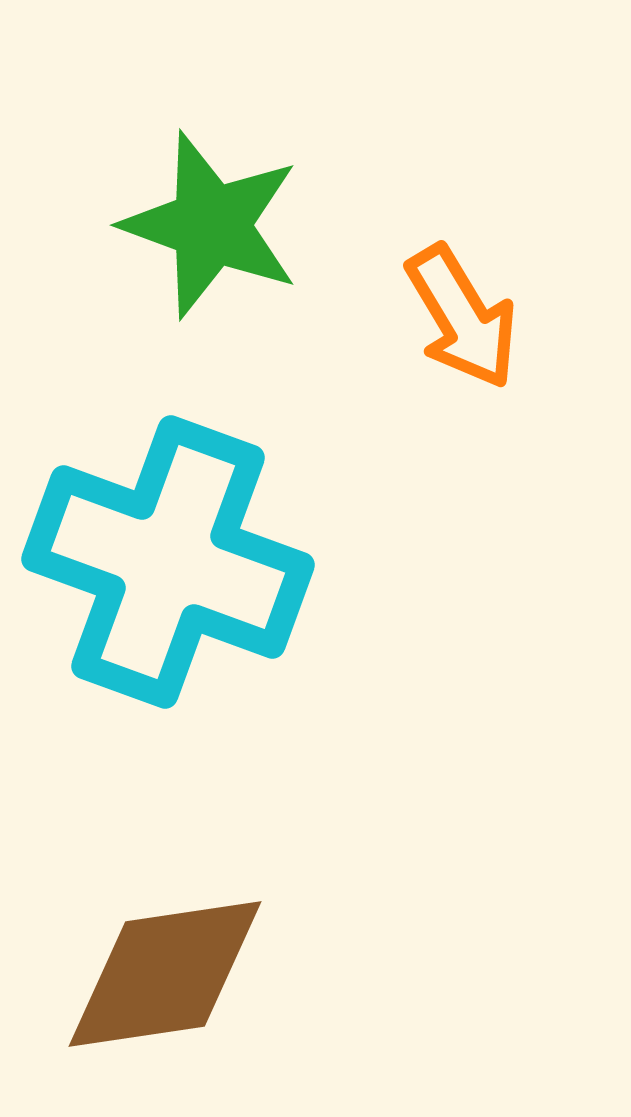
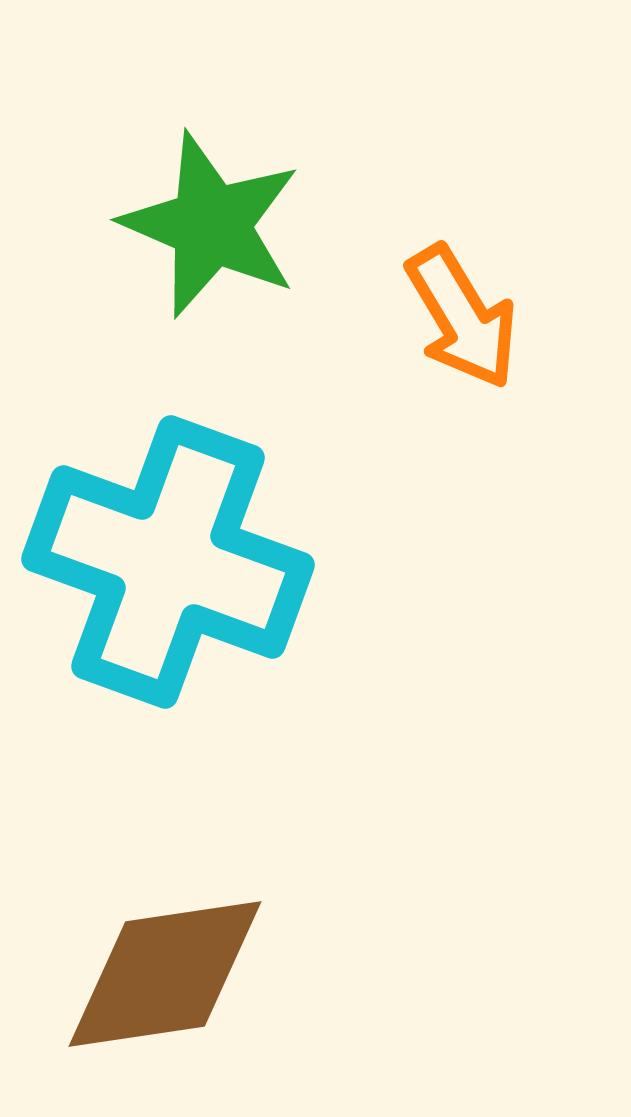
green star: rotated 3 degrees clockwise
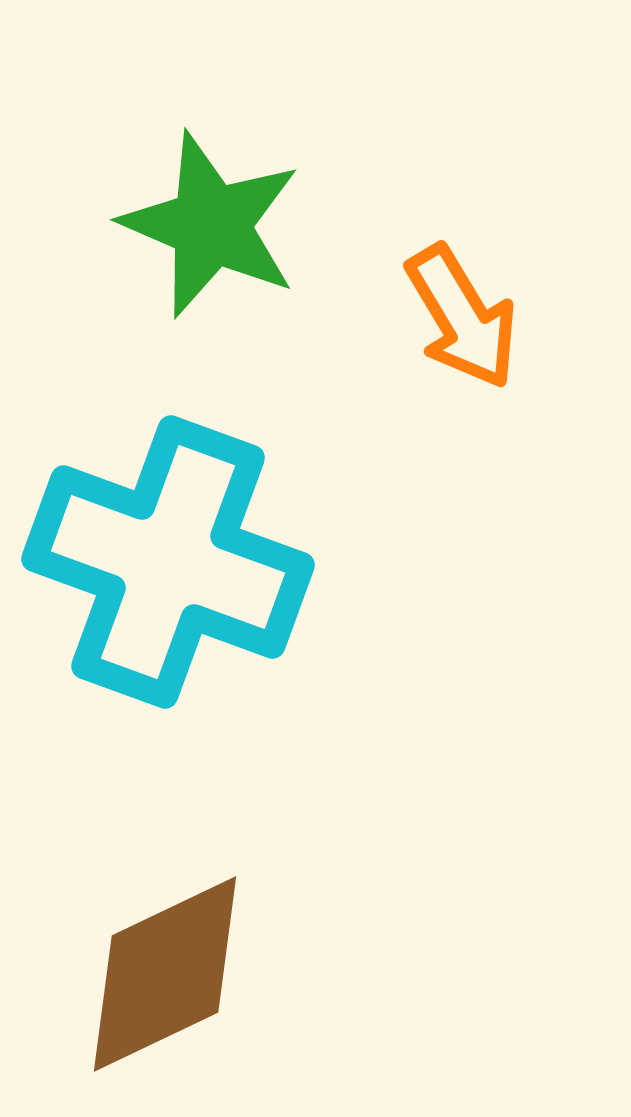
brown diamond: rotated 17 degrees counterclockwise
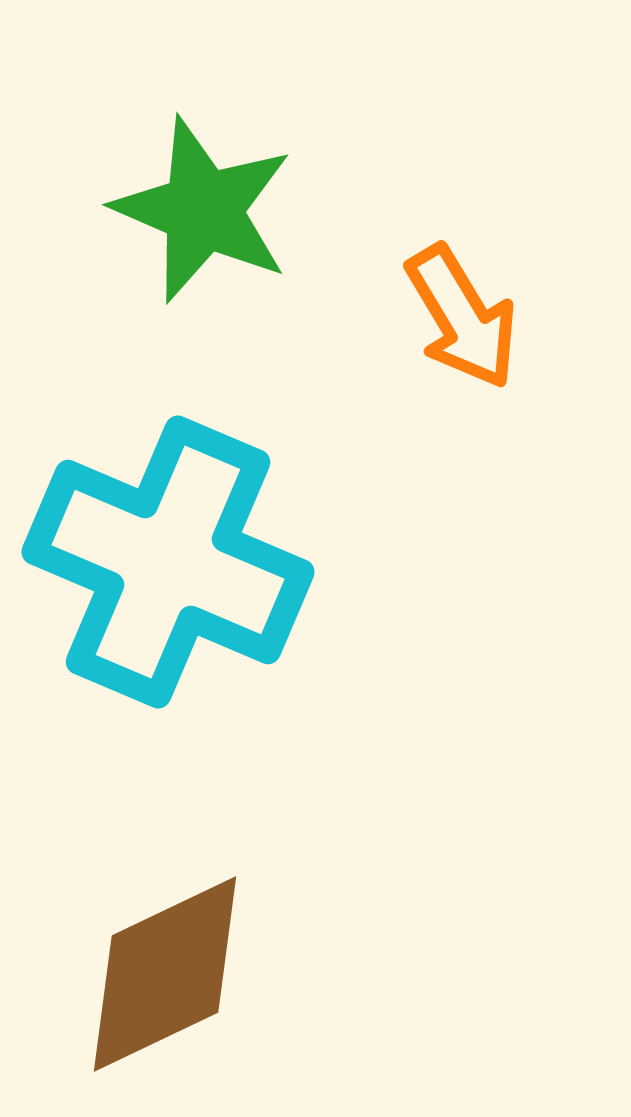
green star: moved 8 px left, 15 px up
cyan cross: rotated 3 degrees clockwise
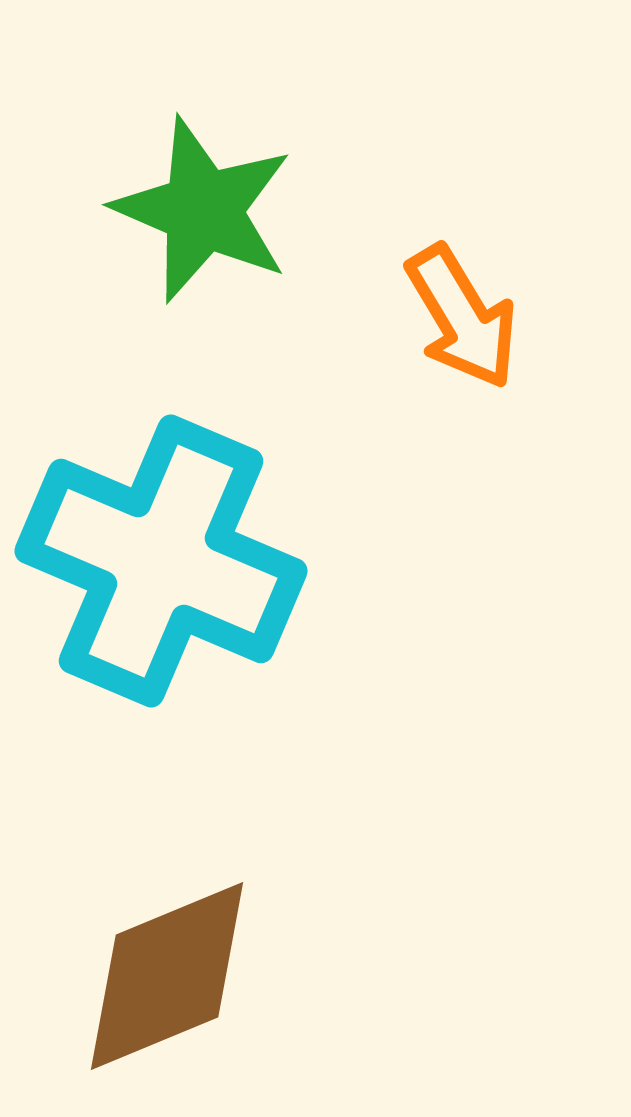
cyan cross: moved 7 px left, 1 px up
brown diamond: moved 2 px right, 2 px down; rotated 3 degrees clockwise
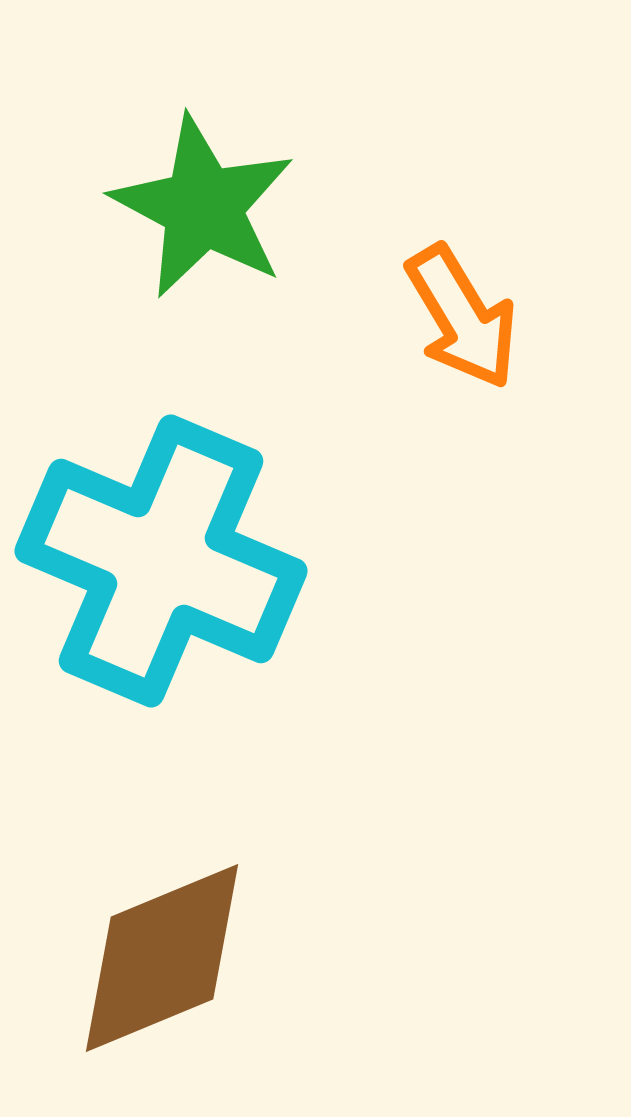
green star: moved 3 px up; rotated 5 degrees clockwise
brown diamond: moved 5 px left, 18 px up
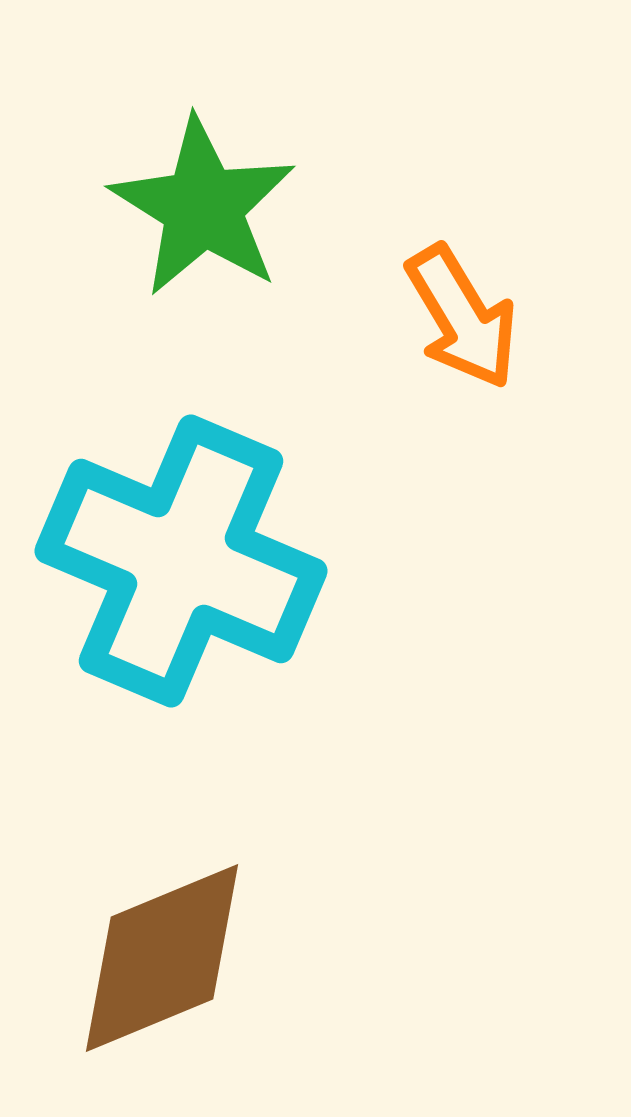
green star: rotated 4 degrees clockwise
cyan cross: moved 20 px right
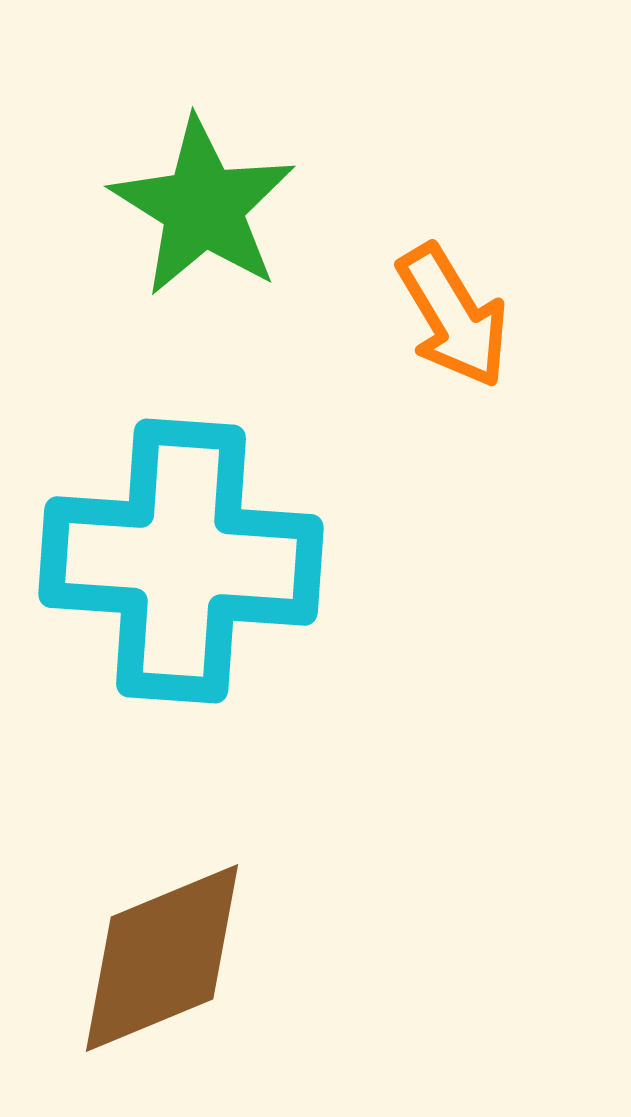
orange arrow: moved 9 px left, 1 px up
cyan cross: rotated 19 degrees counterclockwise
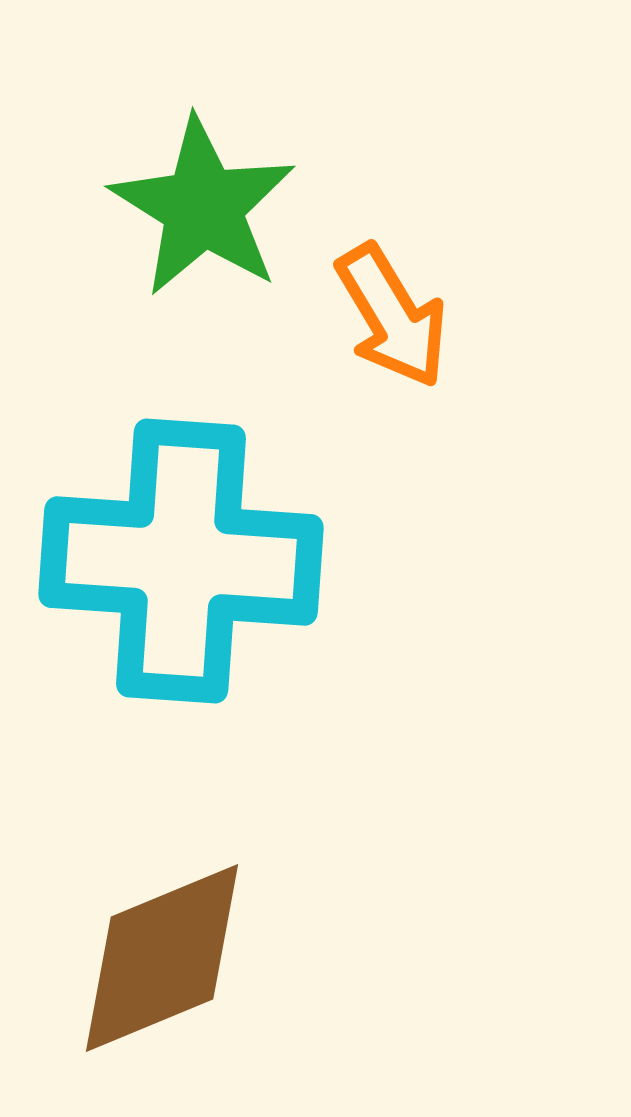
orange arrow: moved 61 px left
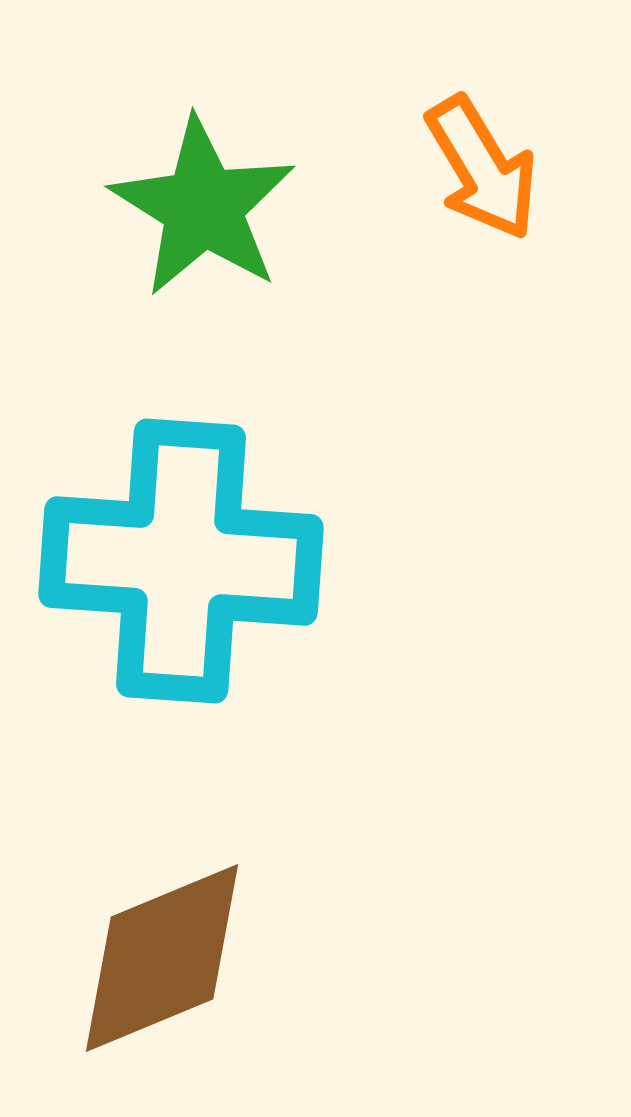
orange arrow: moved 90 px right, 148 px up
